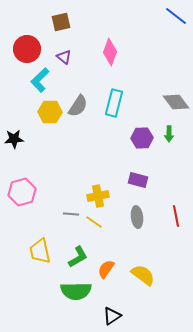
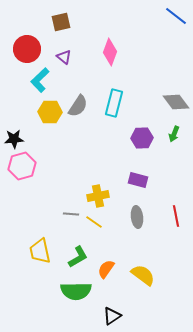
green arrow: moved 5 px right; rotated 21 degrees clockwise
pink hexagon: moved 26 px up
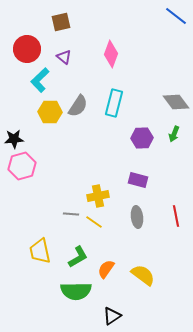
pink diamond: moved 1 px right, 2 px down
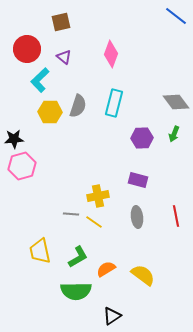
gray semicircle: rotated 15 degrees counterclockwise
orange semicircle: rotated 24 degrees clockwise
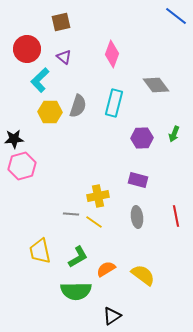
pink diamond: moved 1 px right
gray diamond: moved 20 px left, 17 px up
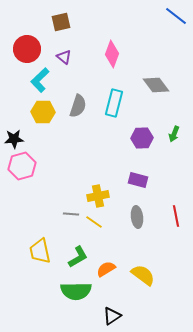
yellow hexagon: moved 7 px left
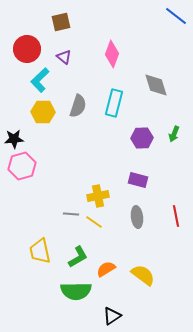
gray diamond: rotated 20 degrees clockwise
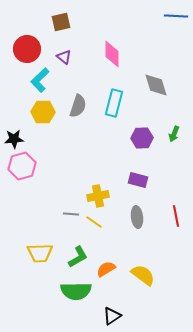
blue line: rotated 35 degrees counterclockwise
pink diamond: rotated 20 degrees counterclockwise
yellow trapezoid: moved 2 px down; rotated 80 degrees counterclockwise
